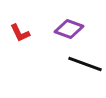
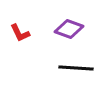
black line: moved 9 px left, 4 px down; rotated 16 degrees counterclockwise
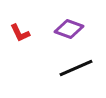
black line: rotated 28 degrees counterclockwise
